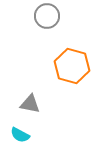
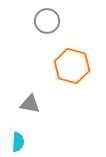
gray circle: moved 5 px down
cyan semicircle: moved 2 px left, 7 px down; rotated 114 degrees counterclockwise
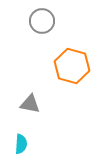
gray circle: moved 5 px left
cyan semicircle: moved 3 px right, 2 px down
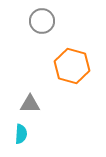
gray triangle: rotated 10 degrees counterclockwise
cyan semicircle: moved 10 px up
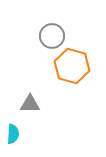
gray circle: moved 10 px right, 15 px down
cyan semicircle: moved 8 px left
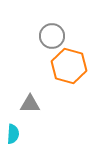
orange hexagon: moved 3 px left
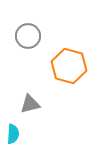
gray circle: moved 24 px left
gray triangle: rotated 15 degrees counterclockwise
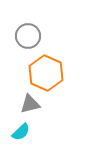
orange hexagon: moved 23 px left, 7 px down; rotated 8 degrees clockwise
cyan semicircle: moved 8 px right, 2 px up; rotated 42 degrees clockwise
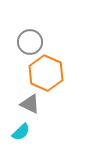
gray circle: moved 2 px right, 6 px down
gray triangle: rotated 40 degrees clockwise
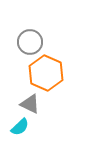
cyan semicircle: moved 1 px left, 5 px up
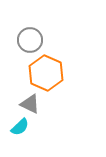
gray circle: moved 2 px up
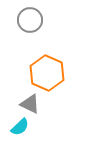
gray circle: moved 20 px up
orange hexagon: moved 1 px right
